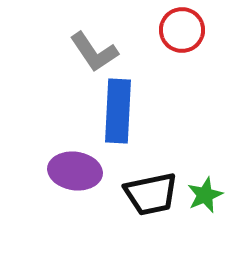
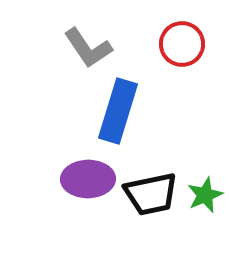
red circle: moved 14 px down
gray L-shape: moved 6 px left, 4 px up
blue rectangle: rotated 14 degrees clockwise
purple ellipse: moved 13 px right, 8 px down; rotated 9 degrees counterclockwise
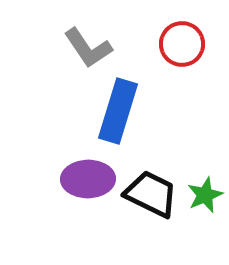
black trapezoid: rotated 142 degrees counterclockwise
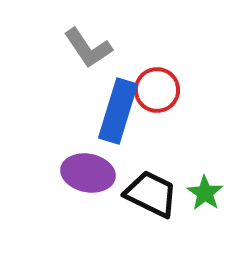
red circle: moved 25 px left, 46 px down
purple ellipse: moved 6 px up; rotated 12 degrees clockwise
green star: moved 2 px up; rotated 15 degrees counterclockwise
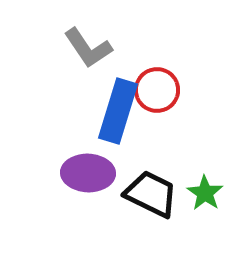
purple ellipse: rotated 9 degrees counterclockwise
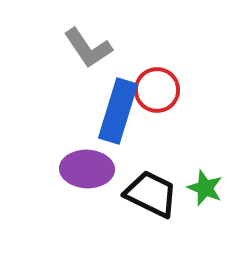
purple ellipse: moved 1 px left, 4 px up
green star: moved 5 px up; rotated 12 degrees counterclockwise
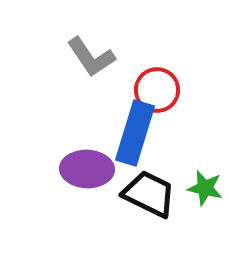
gray L-shape: moved 3 px right, 9 px down
blue rectangle: moved 17 px right, 22 px down
green star: rotated 9 degrees counterclockwise
black trapezoid: moved 2 px left
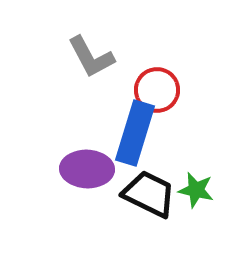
gray L-shape: rotated 6 degrees clockwise
green star: moved 9 px left, 2 px down
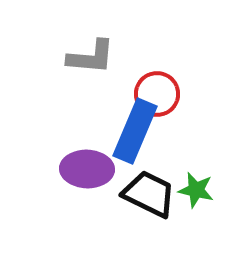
gray L-shape: rotated 57 degrees counterclockwise
red circle: moved 4 px down
blue rectangle: moved 2 px up; rotated 6 degrees clockwise
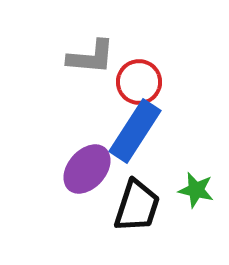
red circle: moved 18 px left, 12 px up
blue rectangle: rotated 10 degrees clockwise
purple ellipse: rotated 51 degrees counterclockwise
black trapezoid: moved 12 px left, 12 px down; rotated 82 degrees clockwise
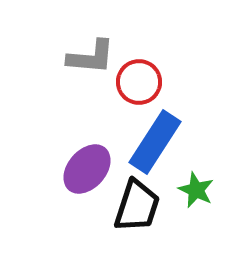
blue rectangle: moved 20 px right, 11 px down
green star: rotated 12 degrees clockwise
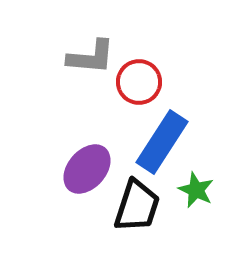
blue rectangle: moved 7 px right
